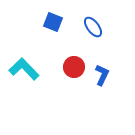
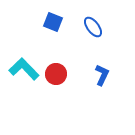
red circle: moved 18 px left, 7 px down
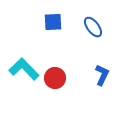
blue square: rotated 24 degrees counterclockwise
red circle: moved 1 px left, 4 px down
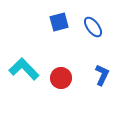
blue square: moved 6 px right; rotated 12 degrees counterclockwise
red circle: moved 6 px right
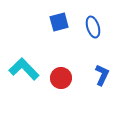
blue ellipse: rotated 20 degrees clockwise
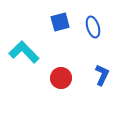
blue square: moved 1 px right
cyan L-shape: moved 17 px up
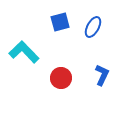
blue ellipse: rotated 45 degrees clockwise
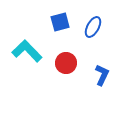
cyan L-shape: moved 3 px right, 1 px up
red circle: moved 5 px right, 15 px up
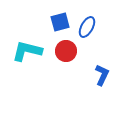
blue ellipse: moved 6 px left
cyan L-shape: rotated 32 degrees counterclockwise
red circle: moved 12 px up
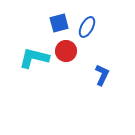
blue square: moved 1 px left, 1 px down
cyan L-shape: moved 7 px right, 7 px down
